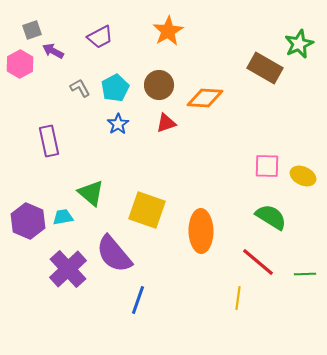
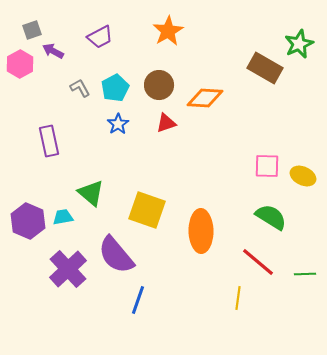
purple semicircle: moved 2 px right, 1 px down
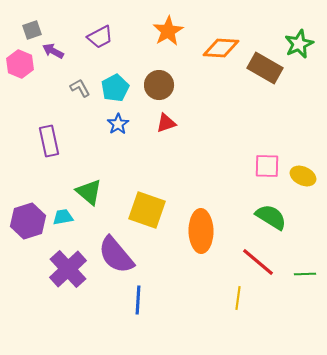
pink hexagon: rotated 8 degrees counterclockwise
orange diamond: moved 16 px right, 50 px up
green triangle: moved 2 px left, 1 px up
purple hexagon: rotated 20 degrees clockwise
blue line: rotated 16 degrees counterclockwise
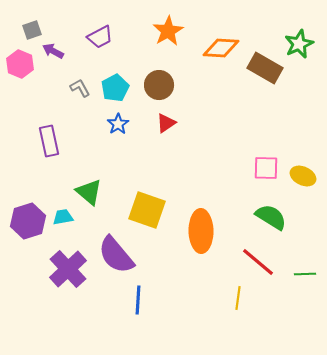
red triangle: rotated 15 degrees counterclockwise
pink square: moved 1 px left, 2 px down
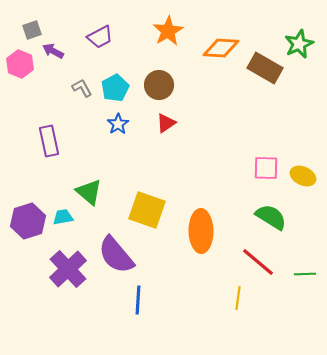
gray L-shape: moved 2 px right
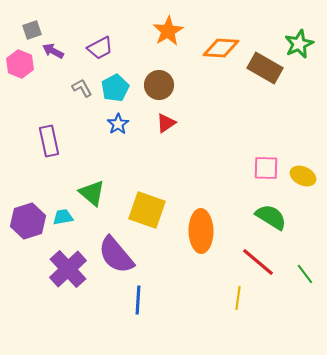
purple trapezoid: moved 11 px down
green triangle: moved 3 px right, 1 px down
green line: rotated 55 degrees clockwise
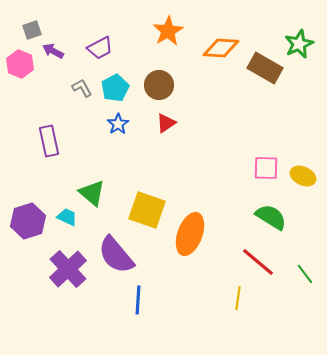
cyan trapezoid: moved 4 px right; rotated 35 degrees clockwise
orange ellipse: moved 11 px left, 3 px down; rotated 21 degrees clockwise
